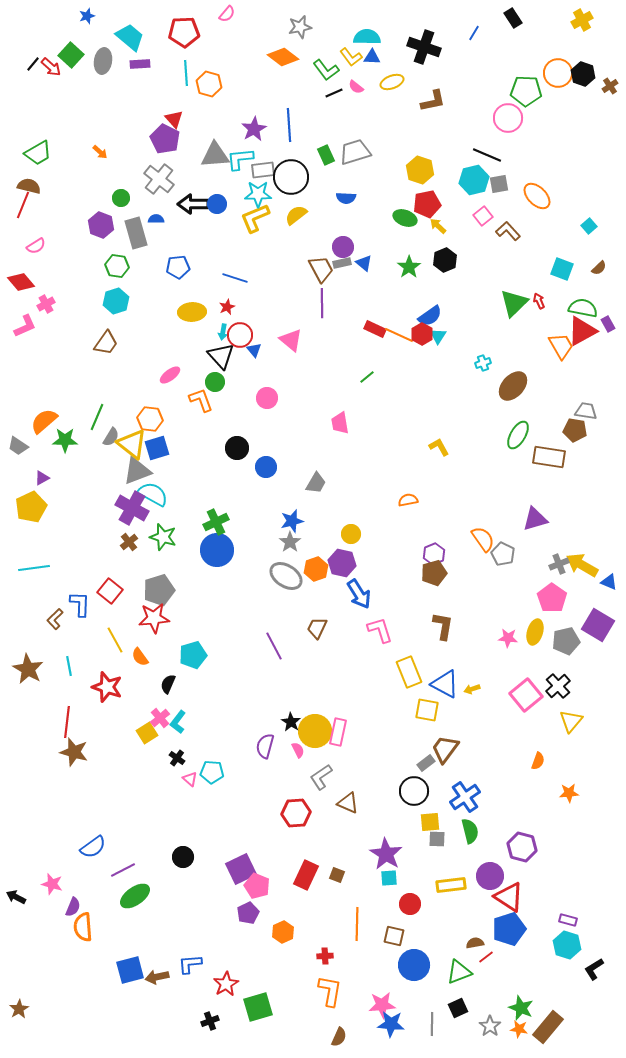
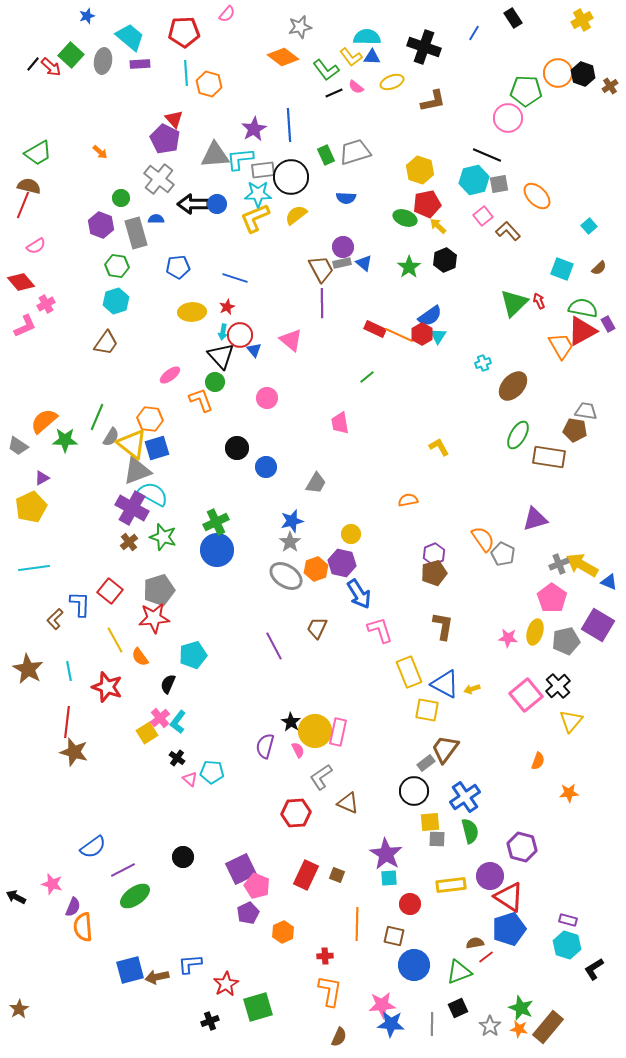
cyan line at (69, 666): moved 5 px down
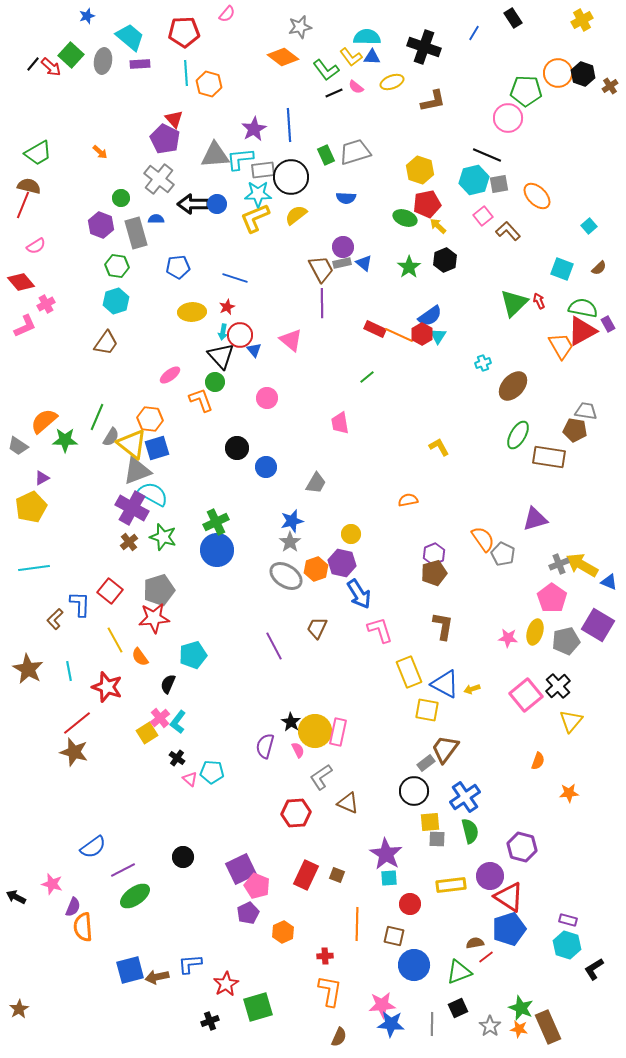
red line at (67, 722): moved 10 px right, 1 px down; rotated 44 degrees clockwise
brown rectangle at (548, 1027): rotated 64 degrees counterclockwise
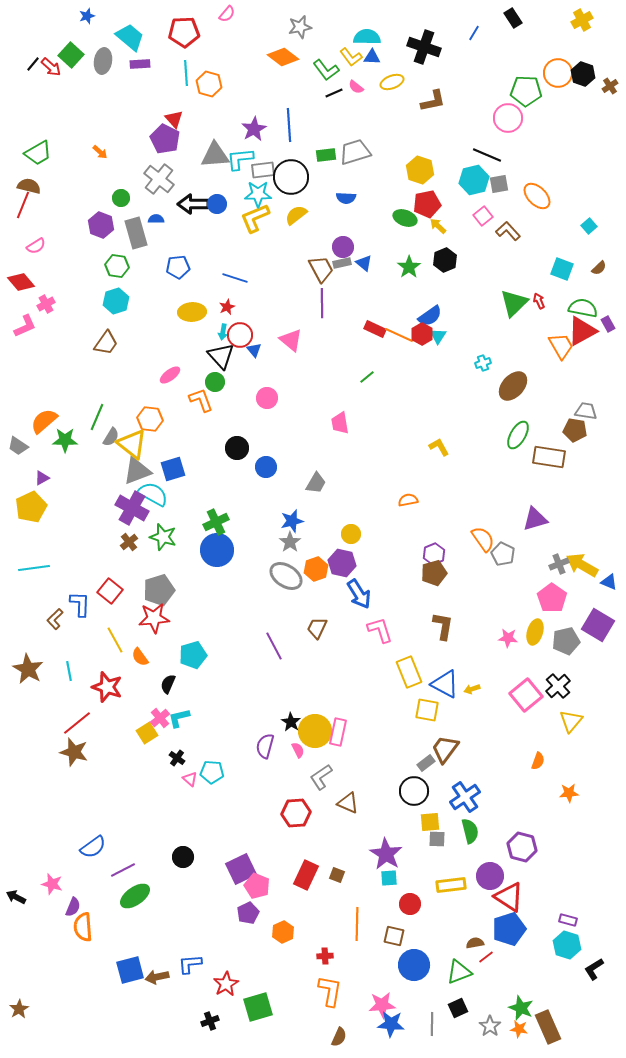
green rectangle at (326, 155): rotated 72 degrees counterclockwise
blue square at (157, 448): moved 16 px right, 21 px down
cyan L-shape at (178, 722): moved 1 px right, 4 px up; rotated 40 degrees clockwise
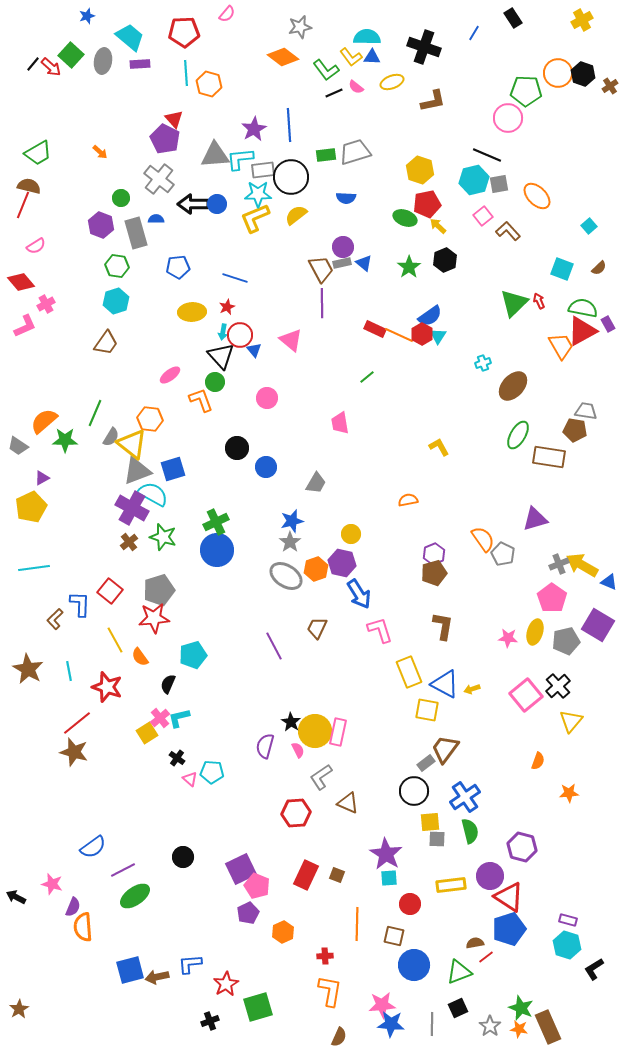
green line at (97, 417): moved 2 px left, 4 px up
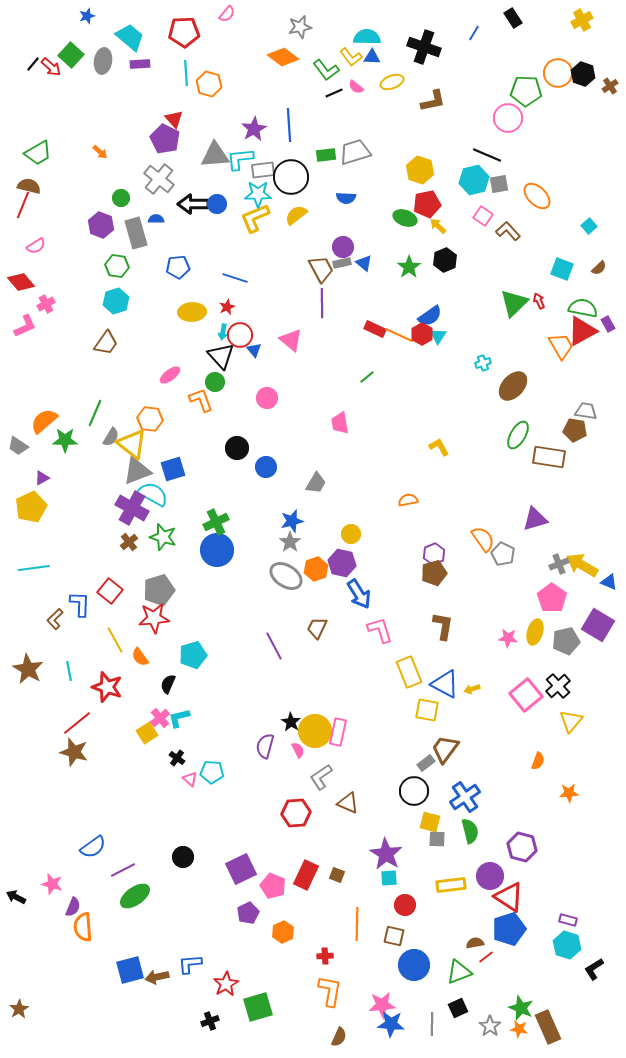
pink square at (483, 216): rotated 18 degrees counterclockwise
yellow square at (430, 822): rotated 20 degrees clockwise
pink pentagon at (257, 886): moved 16 px right
red circle at (410, 904): moved 5 px left, 1 px down
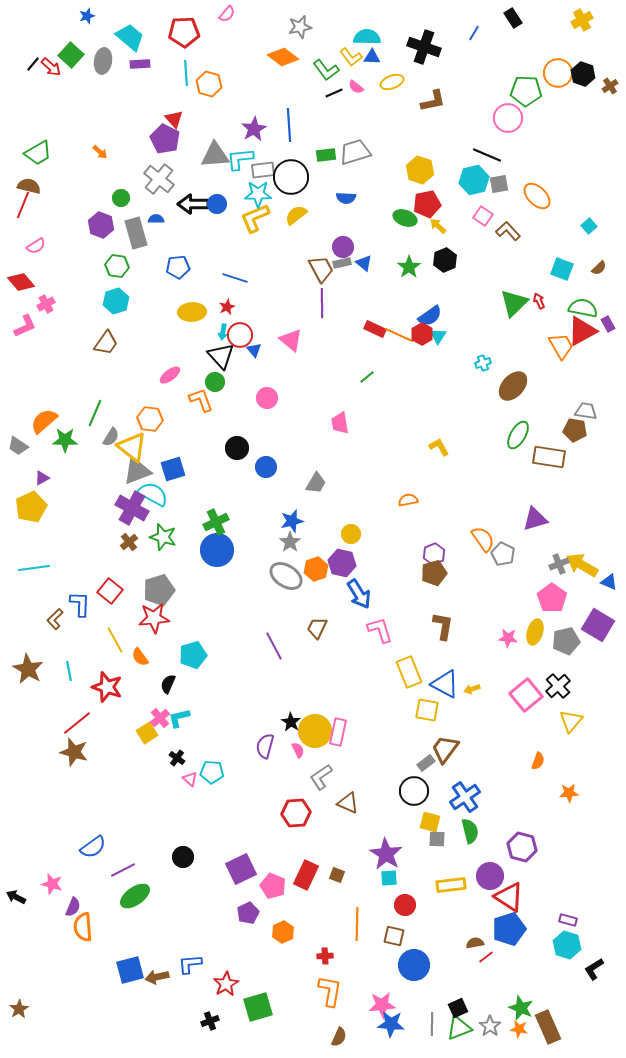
yellow triangle at (132, 444): moved 3 px down
green triangle at (459, 972): moved 56 px down
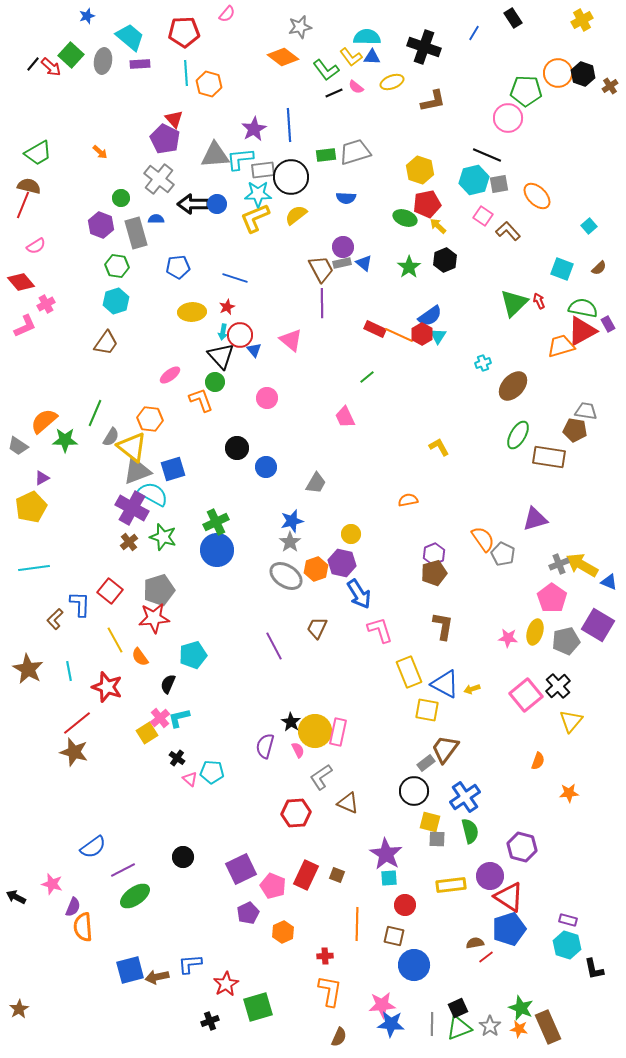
orange trapezoid at (561, 346): rotated 76 degrees counterclockwise
pink trapezoid at (340, 423): moved 5 px right, 6 px up; rotated 15 degrees counterclockwise
black L-shape at (594, 969): rotated 70 degrees counterclockwise
